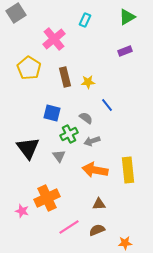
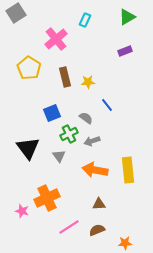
pink cross: moved 2 px right
blue square: rotated 36 degrees counterclockwise
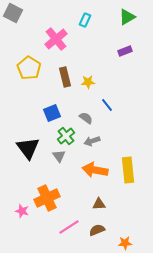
gray square: moved 3 px left; rotated 30 degrees counterclockwise
green cross: moved 3 px left, 2 px down; rotated 12 degrees counterclockwise
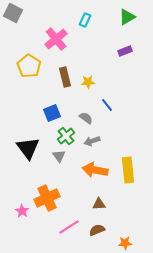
yellow pentagon: moved 2 px up
pink star: rotated 16 degrees clockwise
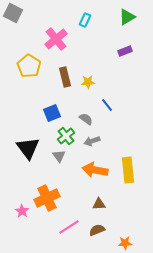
gray semicircle: moved 1 px down
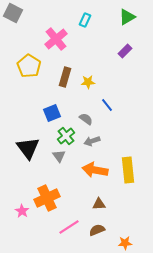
purple rectangle: rotated 24 degrees counterclockwise
brown rectangle: rotated 30 degrees clockwise
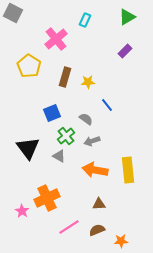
gray triangle: rotated 24 degrees counterclockwise
orange star: moved 4 px left, 2 px up
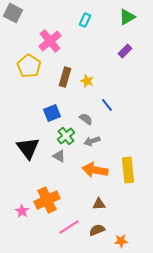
pink cross: moved 6 px left, 2 px down
yellow star: moved 1 px left, 1 px up; rotated 24 degrees clockwise
orange cross: moved 2 px down
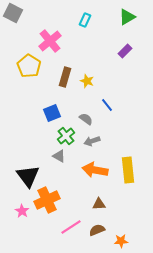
black triangle: moved 28 px down
pink line: moved 2 px right
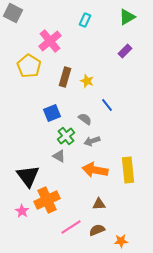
gray semicircle: moved 1 px left
